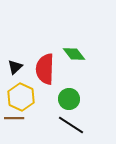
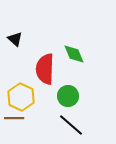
green diamond: rotated 15 degrees clockwise
black triangle: moved 28 px up; rotated 35 degrees counterclockwise
green circle: moved 1 px left, 3 px up
black line: rotated 8 degrees clockwise
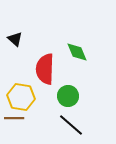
green diamond: moved 3 px right, 2 px up
yellow hexagon: rotated 16 degrees counterclockwise
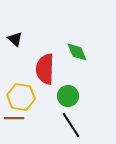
black line: rotated 16 degrees clockwise
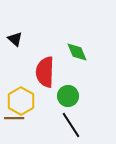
red semicircle: moved 3 px down
yellow hexagon: moved 4 px down; rotated 20 degrees clockwise
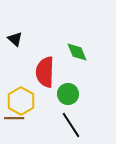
green circle: moved 2 px up
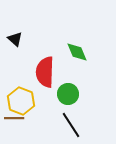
yellow hexagon: rotated 8 degrees counterclockwise
